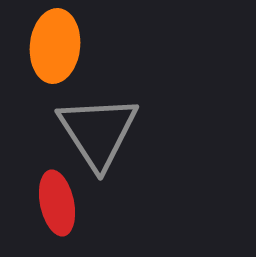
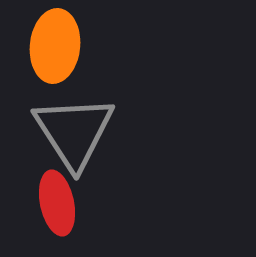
gray triangle: moved 24 px left
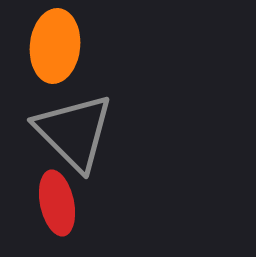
gray triangle: rotated 12 degrees counterclockwise
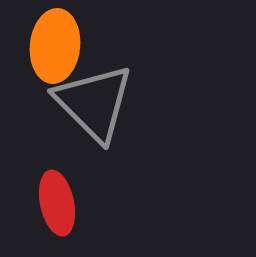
gray triangle: moved 20 px right, 29 px up
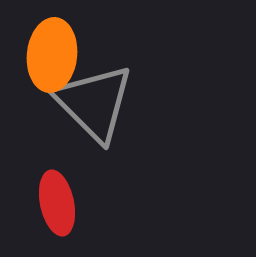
orange ellipse: moved 3 px left, 9 px down
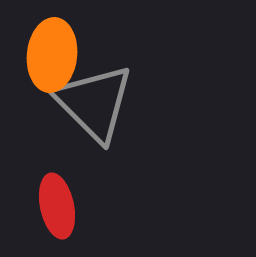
red ellipse: moved 3 px down
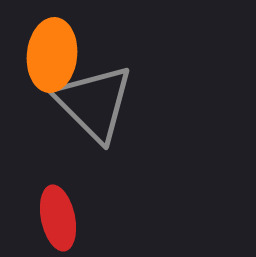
red ellipse: moved 1 px right, 12 px down
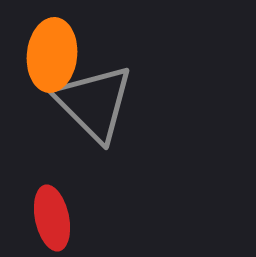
red ellipse: moved 6 px left
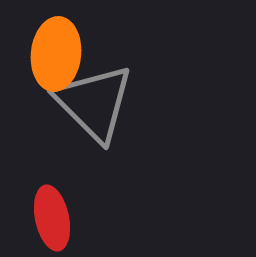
orange ellipse: moved 4 px right, 1 px up
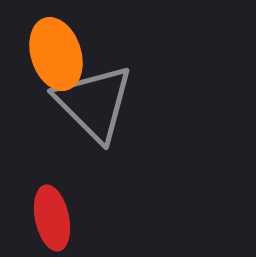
orange ellipse: rotated 24 degrees counterclockwise
